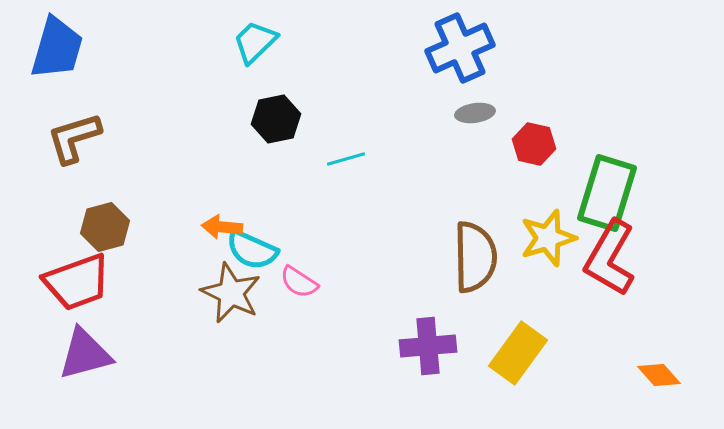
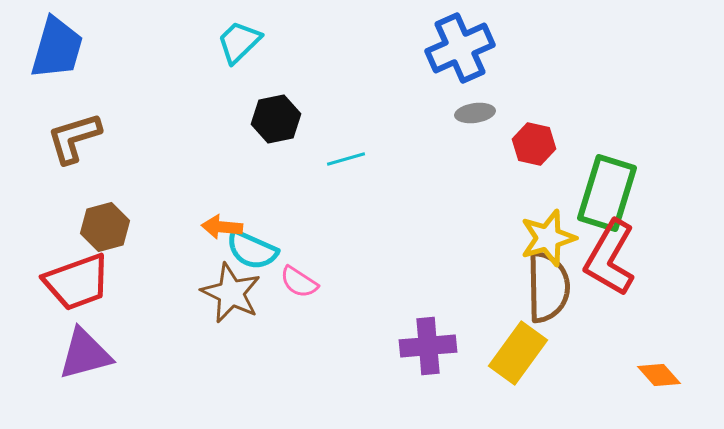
cyan trapezoid: moved 16 px left
brown semicircle: moved 73 px right, 30 px down
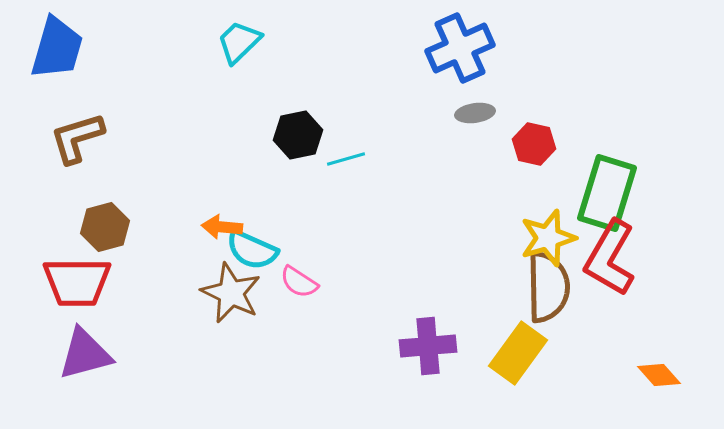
black hexagon: moved 22 px right, 16 px down
brown L-shape: moved 3 px right
red trapezoid: rotated 20 degrees clockwise
